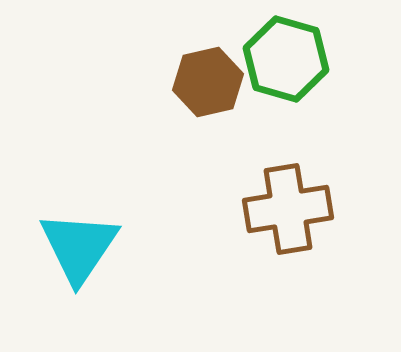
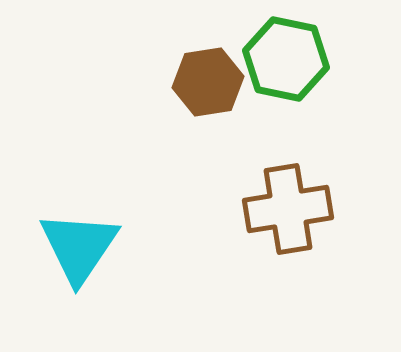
green hexagon: rotated 4 degrees counterclockwise
brown hexagon: rotated 4 degrees clockwise
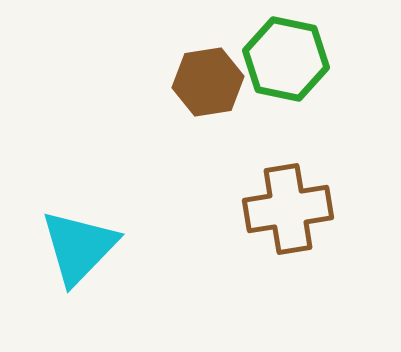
cyan triangle: rotated 10 degrees clockwise
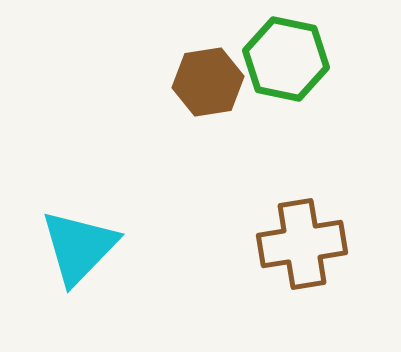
brown cross: moved 14 px right, 35 px down
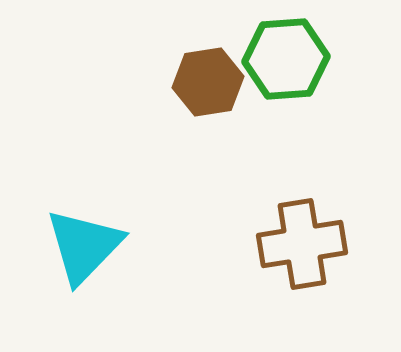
green hexagon: rotated 16 degrees counterclockwise
cyan triangle: moved 5 px right, 1 px up
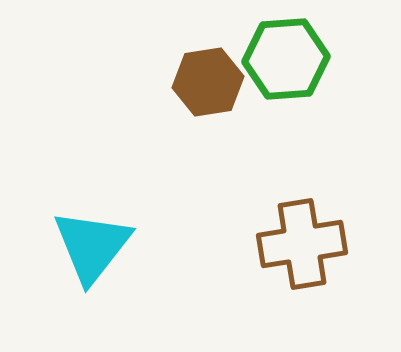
cyan triangle: moved 8 px right; rotated 6 degrees counterclockwise
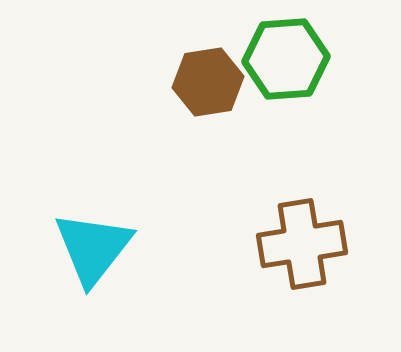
cyan triangle: moved 1 px right, 2 px down
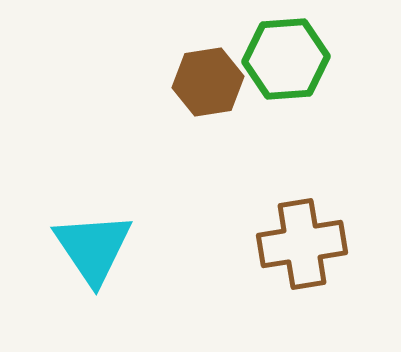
cyan triangle: rotated 12 degrees counterclockwise
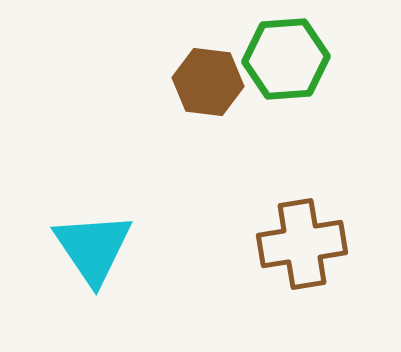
brown hexagon: rotated 16 degrees clockwise
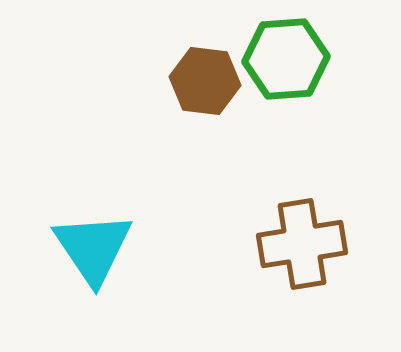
brown hexagon: moved 3 px left, 1 px up
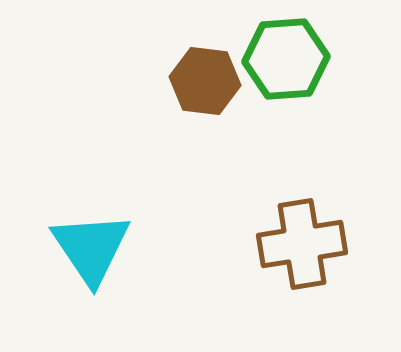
cyan triangle: moved 2 px left
